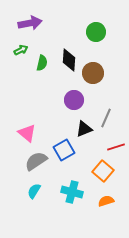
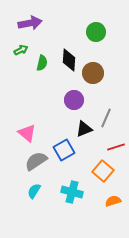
orange semicircle: moved 7 px right
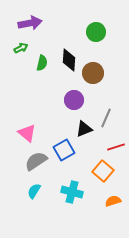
green arrow: moved 2 px up
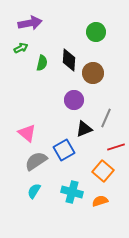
orange semicircle: moved 13 px left
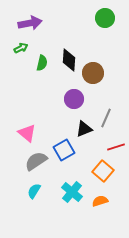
green circle: moved 9 px right, 14 px up
purple circle: moved 1 px up
cyan cross: rotated 25 degrees clockwise
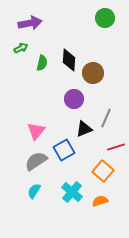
pink triangle: moved 9 px right, 2 px up; rotated 30 degrees clockwise
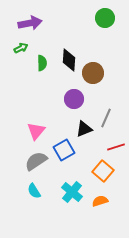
green semicircle: rotated 14 degrees counterclockwise
cyan semicircle: rotated 63 degrees counterclockwise
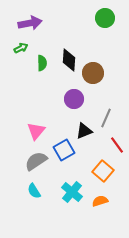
black triangle: moved 2 px down
red line: moved 1 px right, 2 px up; rotated 72 degrees clockwise
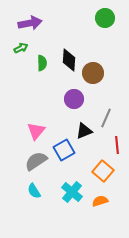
red line: rotated 30 degrees clockwise
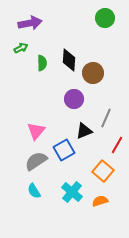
red line: rotated 36 degrees clockwise
